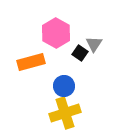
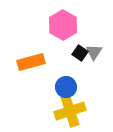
pink hexagon: moved 7 px right, 8 px up
gray triangle: moved 8 px down
blue circle: moved 2 px right, 1 px down
yellow cross: moved 5 px right, 2 px up
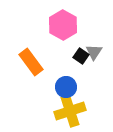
black square: moved 1 px right, 3 px down
orange rectangle: rotated 68 degrees clockwise
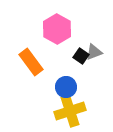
pink hexagon: moved 6 px left, 4 px down
gray triangle: rotated 36 degrees clockwise
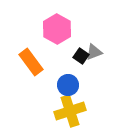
blue circle: moved 2 px right, 2 px up
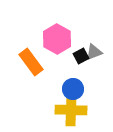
pink hexagon: moved 10 px down
black square: rotated 28 degrees clockwise
blue circle: moved 5 px right, 4 px down
yellow cross: moved 1 px right, 1 px up; rotated 20 degrees clockwise
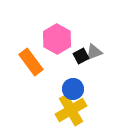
yellow cross: rotated 32 degrees counterclockwise
